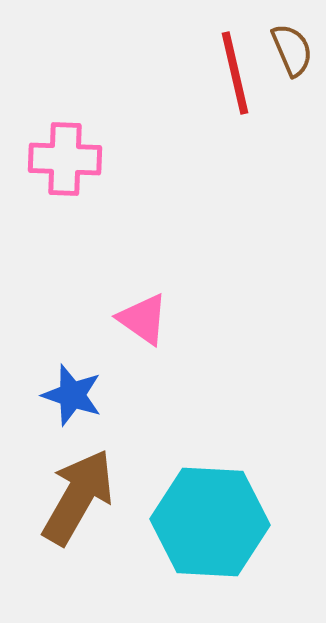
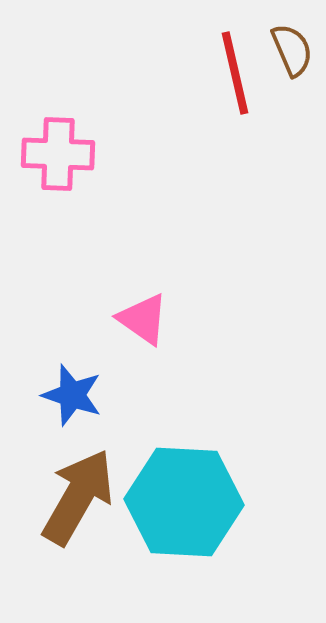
pink cross: moved 7 px left, 5 px up
cyan hexagon: moved 26 px left, 20 px up
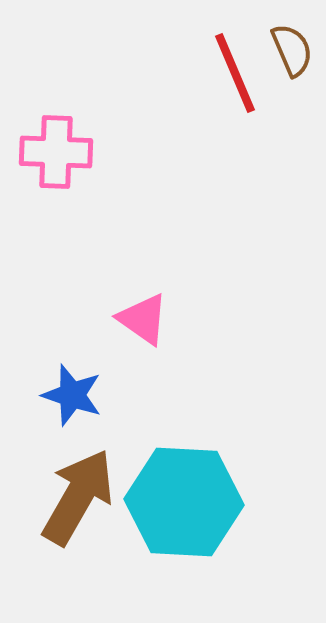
red line: rotated 10 degrees counterclockwise
pink cross: moved 2 px left, 2 px up
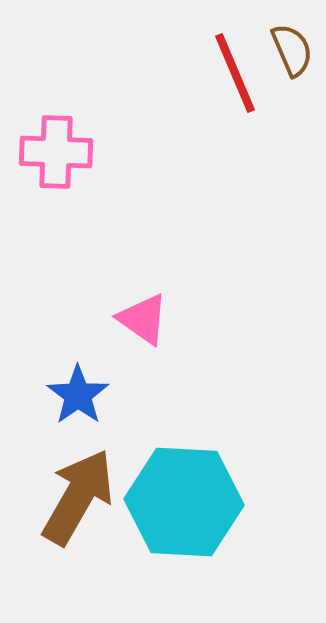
blue star: moved 6 px right; rotated 18 degrees clockwise
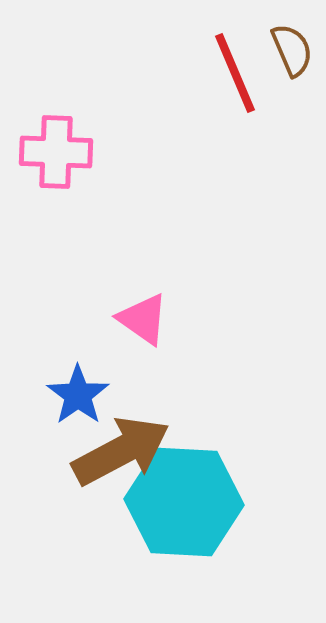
brown arrow: moved 43 px right, 46 px up; rotated 32 degrees clockwise
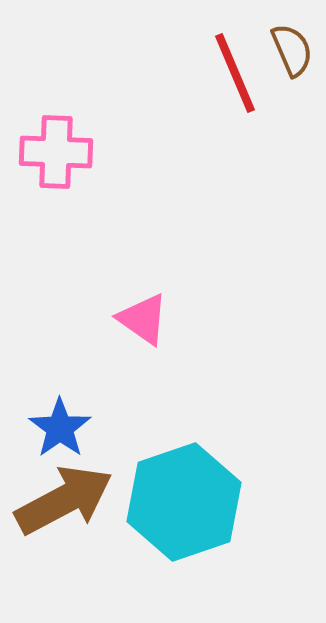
blue star: moved 18 px left, 33 px down
brown arrow: moved 57 px left, 49 px down
cyan hexagon: rotated 22 degrees counterclockwise
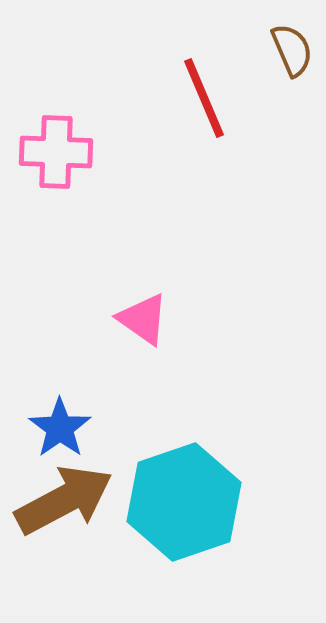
red line: moved 31 px left, 25 px down
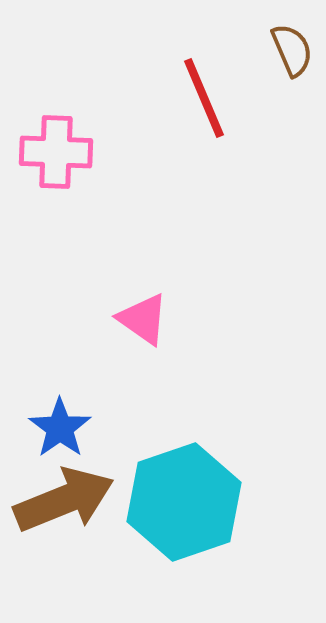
brown arrow: rotated 6 degrees clockwise
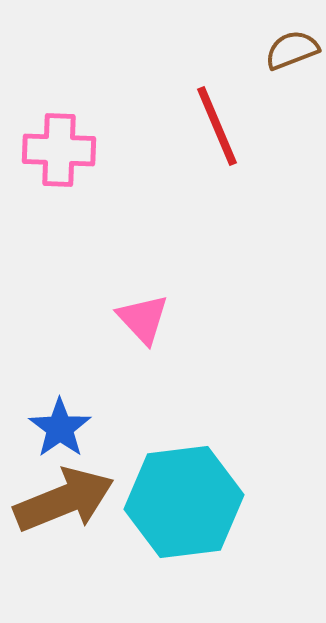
brown semicircle: rotated 88 degrees counterclockwise
red line: moved 13 px right, 28 px down
pink cross: moved 3 px right, 2 px up
pink triangle: rotated 12 degrees clockwise
cyan hexagon: rotated 12 degrees clockwise
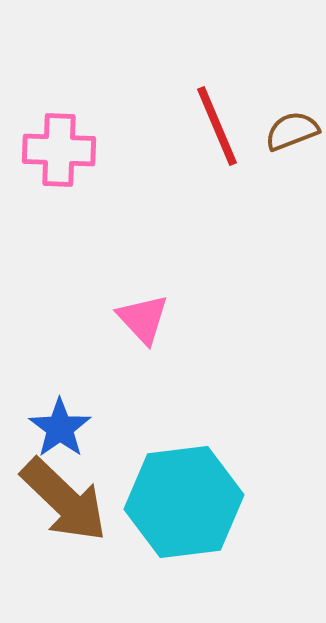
brown semicircle: moved 81 px down
brown arrow: rotated 66 degrees clockwise
